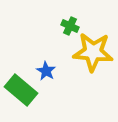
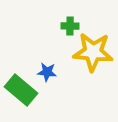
green cross: rotated 24 degrees counterclockwise
blue star: moved 1 px right, 1 px down; rotated 24 degrees counterclockwise
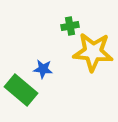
green cross: rotated 12 degrees counterclockwise
blue star: moved 4 px left, 3 px up
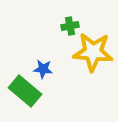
green rectangle: moved 4 px right, 1 px down
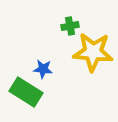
green rectangle: moved 1 px right, 1 px down; rotated 8 degrees counterclockwise
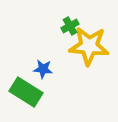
green cross: rotated 18 degrees counterclockwise
yellow star: moved 4 px left, 6 px up
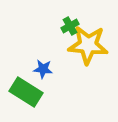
yellow star: moved 1 px left, 1 px up
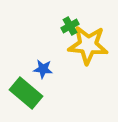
green rectangle: moved 1 px down; rotated 8 degrees clockwise
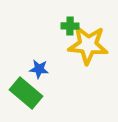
green cross: rotated 30 degrees clockwise
blue star: moved 4 px left
